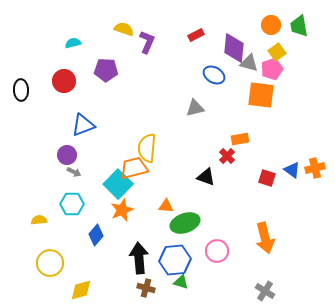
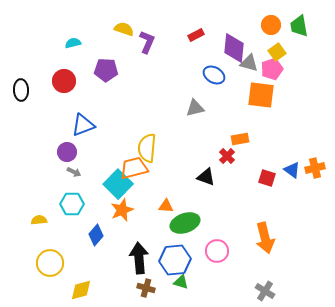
purple circle at (67, 155): moved 3 px up
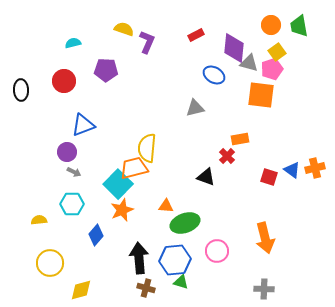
red square at (267, 178): moved 2 px right, 1 px up
gray cross at (265, 291): moved 1 px left, 2 px up; rotated 30 degrees counterclockwise
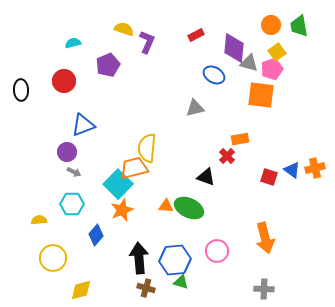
purple pentagon at (106, 70): moved 2 px right, 5 px up; rotated 25 degrees counterclockwise
green ellipse at (185, 223): moved 4 px right, 15 px up; rotated 44 degrees clockwise
yellow circle at (50, 263): moved 3 px right, 5 px up
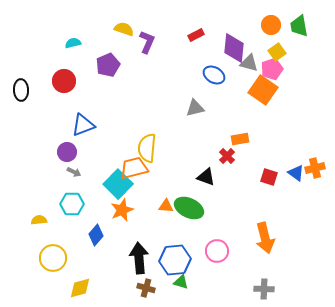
orange square at (261, 95): moved 2 px right, 5 px up; rotated 28 degrees clockwise
blue triangle at (292, 170): moved 4 px right, 3 px down
yellow diamond at (81, 290): moved 1 px left, 2 px up
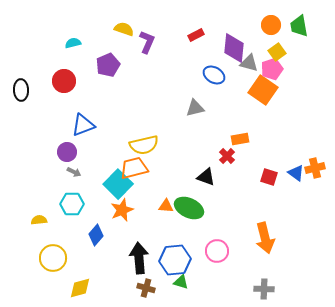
yellow semicircle at (147, 148): moved 3 px left, 3 px up; rotated 108 degrees counterclockwise
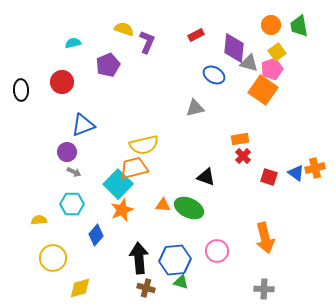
red circle at (64, 81): moved 2 px left, 1 px down
red cross at (227, 156): moved 16 px right
orange triangle at (166, 206): moved 3 px left, 1 px up
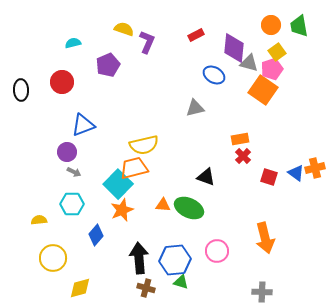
gray cross at (264, 289): moved 2 px left, 3 px down
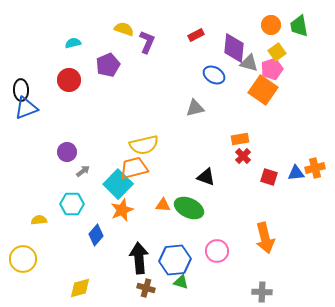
red circle at (62, 82): moved 7 px right, 2 px up
blue triangle at (83, 125): moved 57 px left, 17 px up
gray arrow at (74, 172): moved 9 px right, 1 px up; rotated 64 degrees counterclockwise
blue triangle at (296, 173): rotated 42 degrees counterclockwise
yellow circle at (53, 258): moved 30 px left, 1 px down
